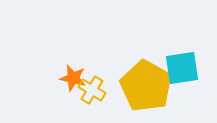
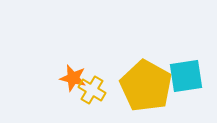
cyan square: moved 4 px right, 8 px down
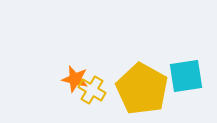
orange star: moved 2 px right, 1 px down
yellow pentagon: moved 4 px left, 3 px down
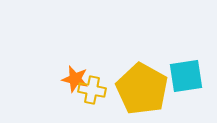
yellow cross: rotated 20 degrees counterclockwise
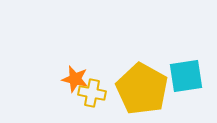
yellow cross: moved 3 px down
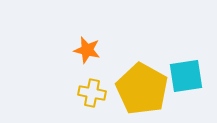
orange star: moved 12 px right, 29 px up
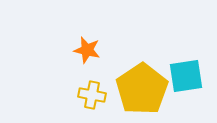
yellow pentagon: rotated 9 degrees clockwise
yellow cross: moved 2 px down
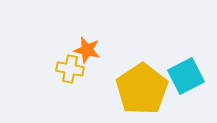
cyan square: rotated 18 degrees counterclockwise
yellow cross: moved 22 px left, 26 px up
